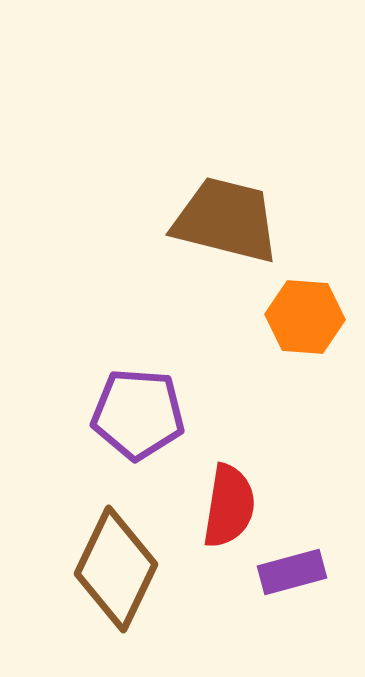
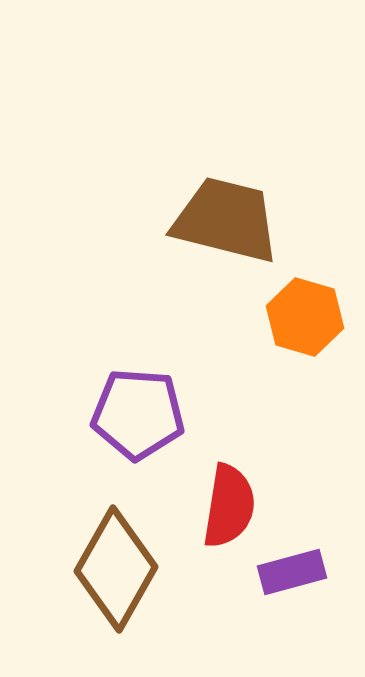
orange hexagon: rotated 12 degrees clockwise
brown diamond: rotated 4 degrees clockwise
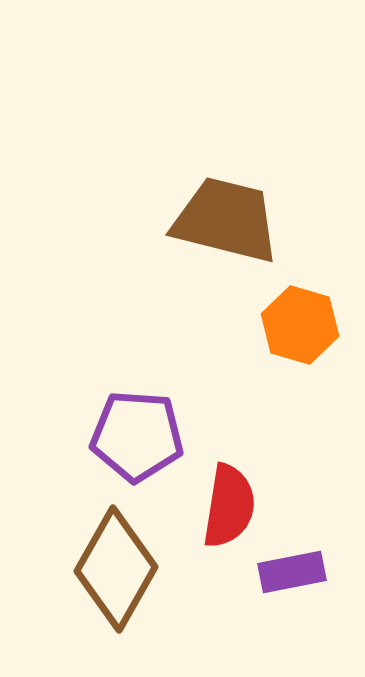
orange hexagon: moved 5 px left, 8 px down
purple pentagon: moved 1 px left, 22 px down
purple rectangle: rotated 4 degrees clockwise
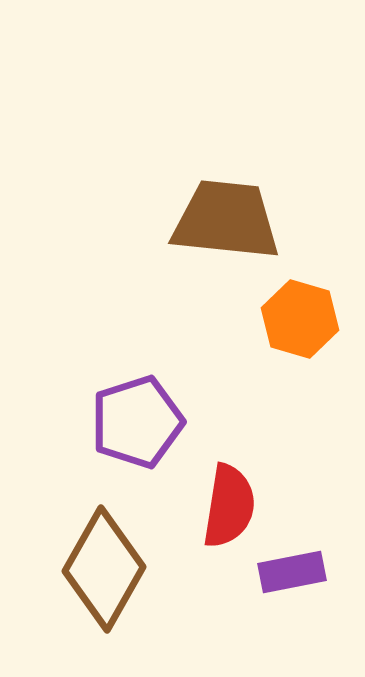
brown trapezoid: rotated 8 degrees counterclockwise
orange hexagon: moved 6 px up
purple pentagon: moved 14 px up; rotated 22 degrees counterclockwise
brown diamond: moved 12 px left
